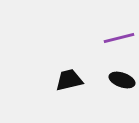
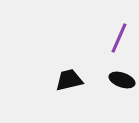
purple line: rotated 52 degrees counterclockwise
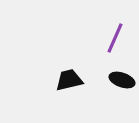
purple line: moved 4 px left
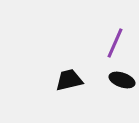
purple line: moved 5 px down
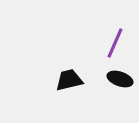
black ellipse: moved 2 px left, 1 px up
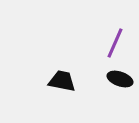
black trapezoid: moved 7 px left, 1 px down; rotated 24 degrees clockwise
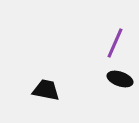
black trapezoid: moved 16 px left, 9 px down
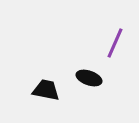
black ellipse: moved 31 px left, 1 px up
